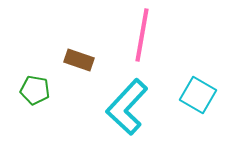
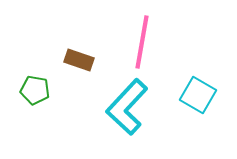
pink line: moved 7 px down
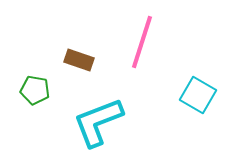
pink line: rotated 8 degrees clockwise
cyan L-shape: moved 29 px left, 15 px down; rotated 26 degrees clockwise
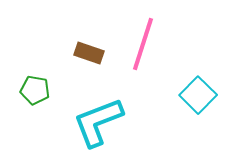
pink line: moved 1 px right, 2 px down
brown rectangle: moved 10 px right, 7 px up
cyan square: rotated 15 degrees clockwise
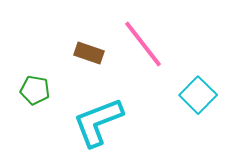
pink line: rotated 56 degrees counterclockwise
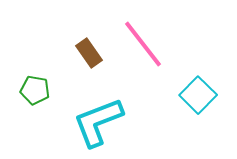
brown rectangle: rotated 36 degrees clockwise
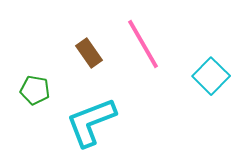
pink line: rotated 8 degrees clockwise
cyan square: moved 13 px right, 19 px up
cyan L-shape: moved 7 px left
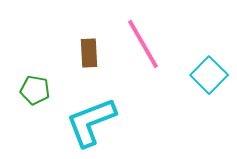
brown rectangle: rotated 32 degrees clockwise
cyan square: moved 2 px left, 1 px up
